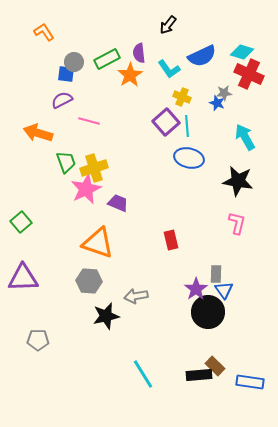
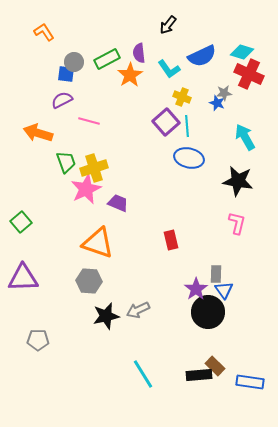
gray arrow at (136, 296): moved 2 px right, 14 px down; rotated 15 degrees counterclockwise
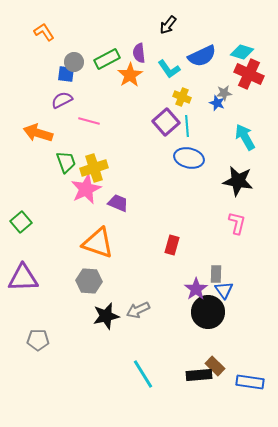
red rectangle at (171, 240): moved 1 px right, 5 px down; rotated 30 degrees clockwise
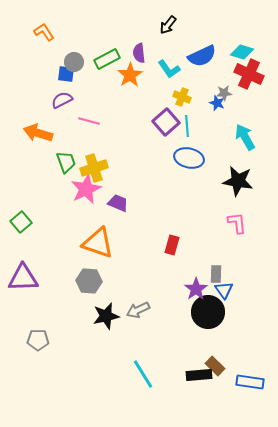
pink L-shape at (237, 223): rotated 20 degrees counterclockwise
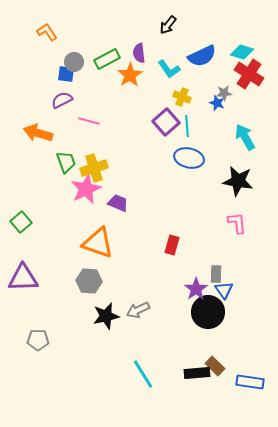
orange L-shape at (44, 32): moved 3 px right
red cross at (249, 74): rotated 8 degrees clockwise
black rectangle at (199, 375): moved 2 px left, 2 px up
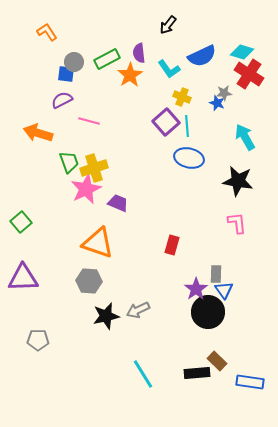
green trapezoid at (66, 162): moved 3 px right
brown rectangle at (215, 366): moved 2 px right, 5 px up
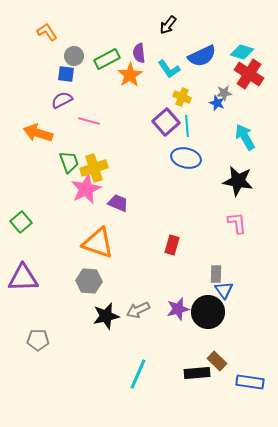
gray circle at (74, 62): moved 6 px up
blue ellipse at (189, 158): moved 3 px left
purple star at (196, 289): moved 18 px left, 20 px down; rotated 20 degrees clockwise
cyan line at (143, 374): moved 5 px left; rotated 56 degrees clockwise
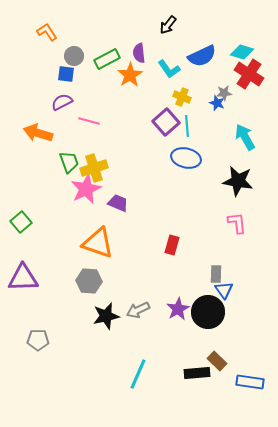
purple semicircle at (62, 100): moved 2 px down
purple star at (178, 309): rotated 15 degrees counterclockwise
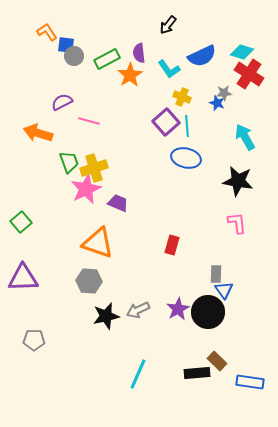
blue square at (66, 74): moved 29 px up
gray pentagon at (38, 340): moved 4 px left
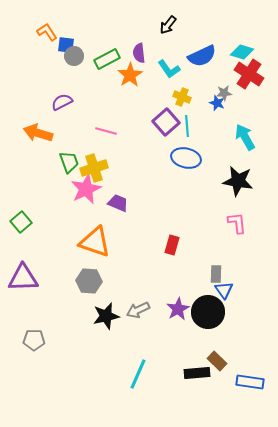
pink line at (89, 121): moved 17 px right, 10 px down
orange triangle at (98, 243): moved 3 px left, 1 px up
